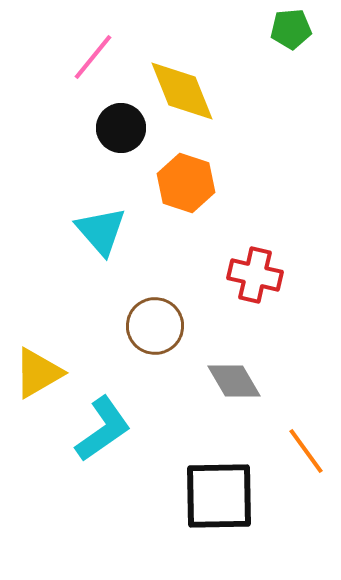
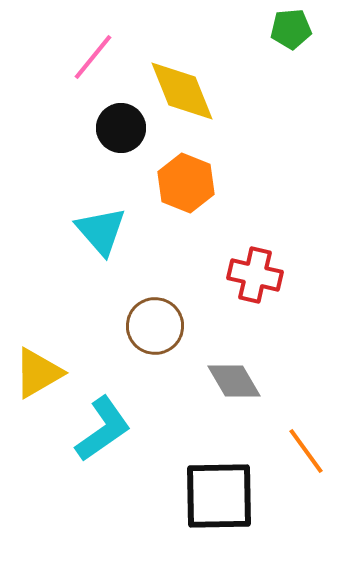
orange hexagon: rotated 4 degrees clockwise
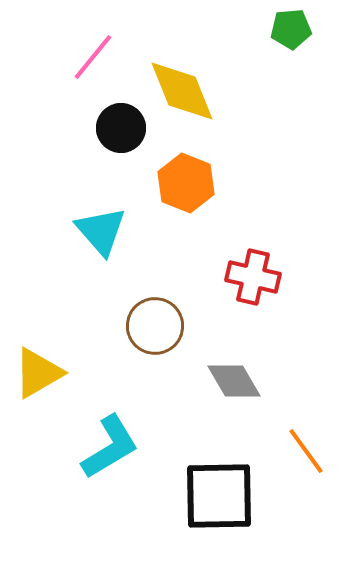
red cross: moved 2 px left, 2 px down
cyan L-shape: moved 7 px right, 18 px down; rotated 4 degrees clockwise
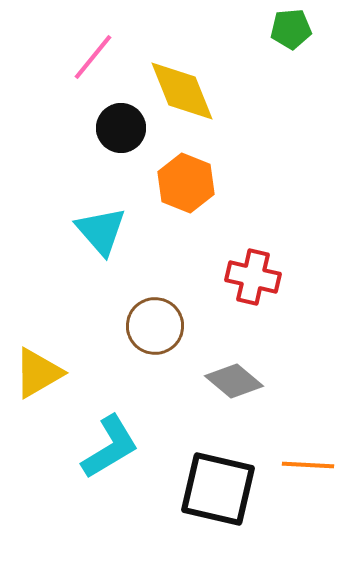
gray diamond: rotated 20 degrees counterclockwise
orange line: moved 2 px right, 14 px down; rotated 51 degrees counterclockwise
black square: moved 1 px left, 7 px up; rotated 14 degrees clockwise
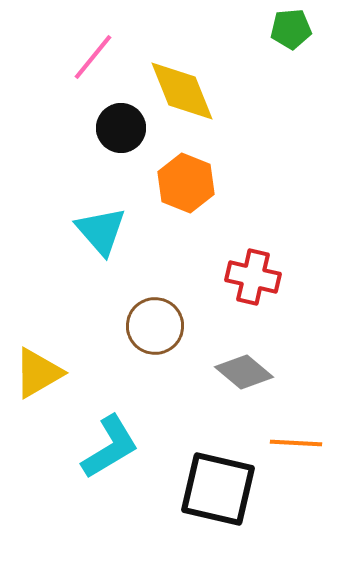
gray diamond: moved 10 px right, 9 px up
orange line: moved 12 px left, 22 px up
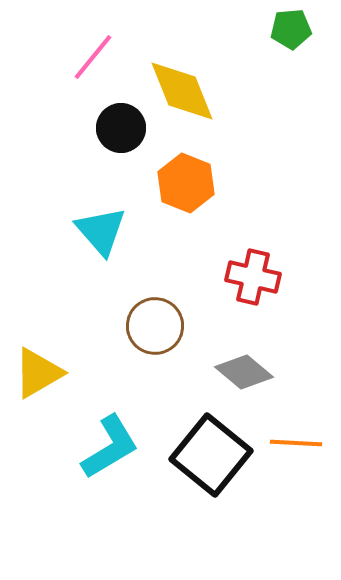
black square: moved 7 px left, 34 px up; rotated 26 degrees clockwise
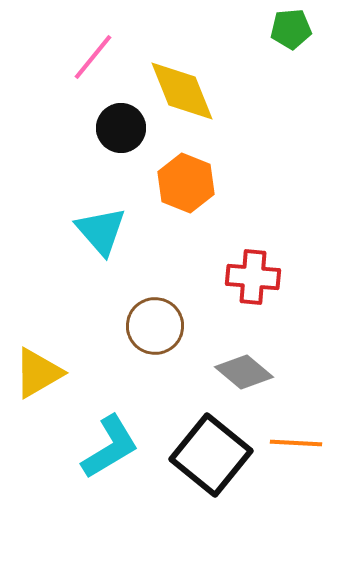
red cross: rotated 8 degrees counterclockwise
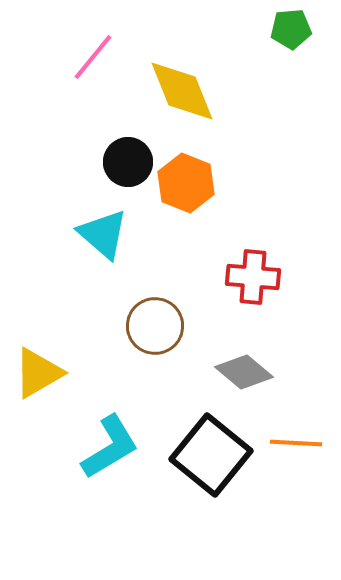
black circle: moved 7 px right, 34 px down
cyan triangle: moved 2 px right, 3 px down; rotated 8 degrees counterclockwise
